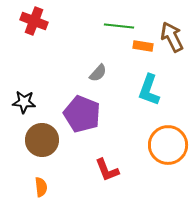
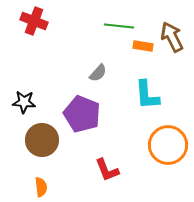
cyan L-shape: moved 2 px left, 5 px down; rotated 24 degrees counterclockwise
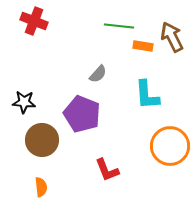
gray semicircle: moved 1 px down
orange circle: moved 2 px right, 1 px down
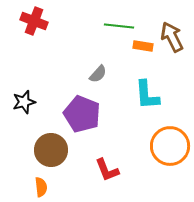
black star: rotated 20 degrees counterclockwise
brown circle: moved 9 px right, 10 px down
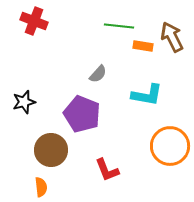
cyan L-shape: rotated 76 degrees counterclockwise
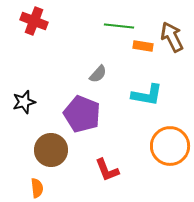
orange semicircle: moved 4 px left, 1 px down
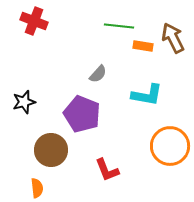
brown arrow: moved 1 px right, 1 px down
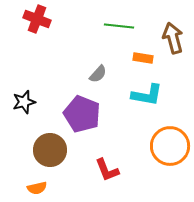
red cross: moved 3 px right, 2 px up
brown arrow: rotated 12 degrees clockwise
orange rectangle: moved 12 px down
brown circle: moved 1 px left
orange semicircle: rotated 84 degrees clockwise
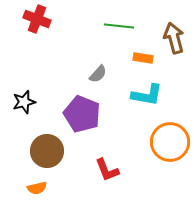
brown arrow: moved 1 px right
orange circle: moved 4 px up
brown circle: moved 3 px left, 1 px down
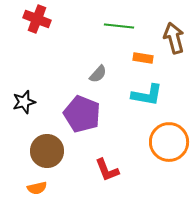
orange circle: moved 1 px left
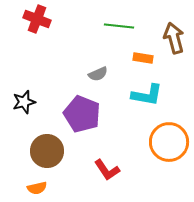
gray semicircle: rotated 24 degrees clockwise
red L-shape: rotated 12 degrees counterclockwise
